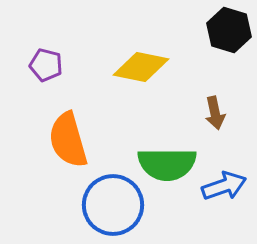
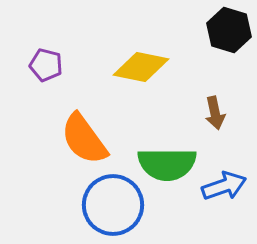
orange semicircle: moved 16 px right, 1 px up; rotated 20 degrees counterclockwise
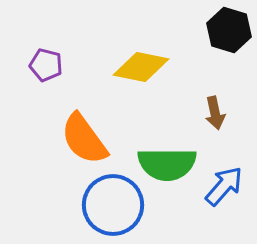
blue arrow: rotated 30 degrees counterclockwise
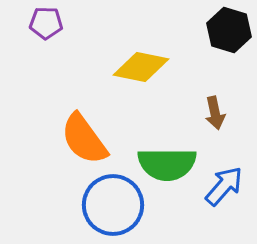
purple pentagon: moved 42 px up; rotated 12 degrees counterclockwise
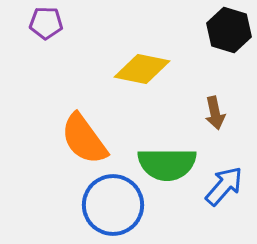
yellow diamond: moved 1 px right, 2 px down
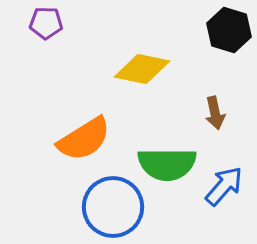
orange semicircle: rotated 86 degrees counterclockwise
blue circle: moved 2 px down
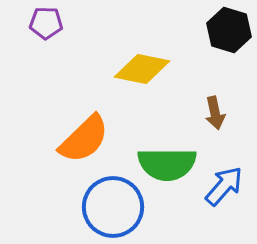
orange semicircle: rotated 12 degrees counterclockwise
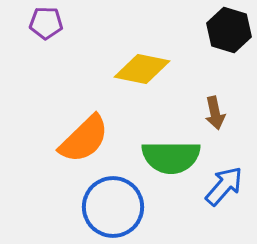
green semicircle: moved 4 px right, 7 px up
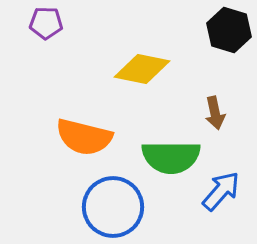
orange semicircle: moved 2 px up; rotated 58 degrees clockwise
blue arrow: moved 3 px left, 5 px down
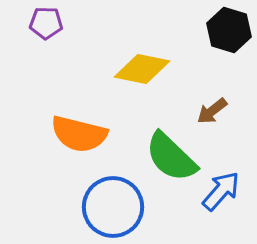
brown arrow: moved 3 px left, 2 px up; rotated 64 degrees clockwise
orange semicircle: moved 5 px left, 3 px up
green semicircle: rotated 44 degrees clockwise
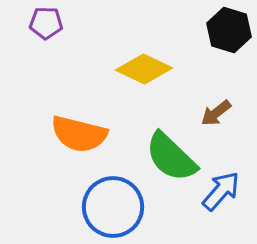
yellow diamond: moved 2 px right; rotated 14 degrees clockwise
brown arrow: moved 4 px right, 2 px down
